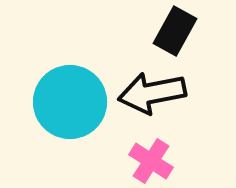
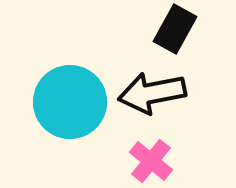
black rectangle: moved 2 px up
pink cross: rotated 6 degrees clockwise
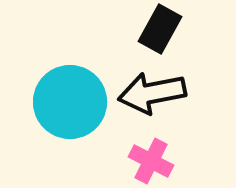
black rectangle: moved 15 px left
pink cross: rotated 12 degrees counterclockwise
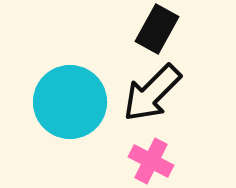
black rectangle: moved 3 px left
black arrow: rotated 34 degrees counterclockwise
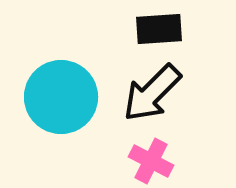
black rectangle: moved 2 px right; rotated 57 degrees clockwise
cyan circle: moved 9 px left, 5 px up
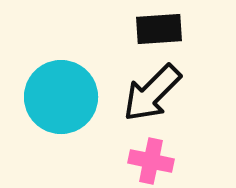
pink cross: rotated 15 degrees counterclockwise
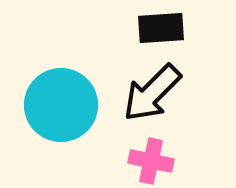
black rectangle: moved 2 px right, 1 px up
cyan circle: moved 8 px down
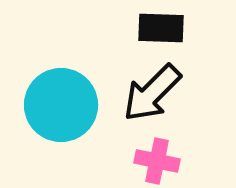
black rectangle: rotated 6 degrees clockwise
pink cross: moved 6 px right
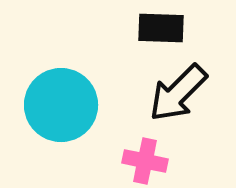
black arrow: moved 26 px right
pink cross: moved 12 px left
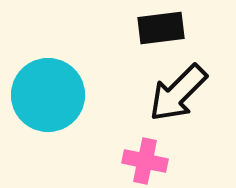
black rectangle: rotated 9 degrees counterclockwise
cyan circle: moved 13 px left, 10 px up
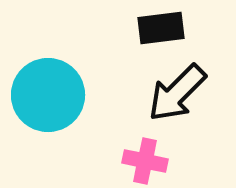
black arrow: moved 1 px left
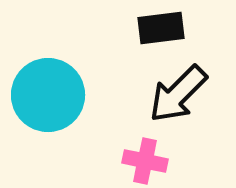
black arrow: moved 1 px right, 1 px down
